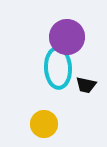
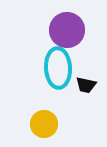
purple circle: moved 7 px up
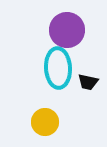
black trapezoid: moved 2 px right, 3 px up
yellow circle: moved 1 px right, 2 px up
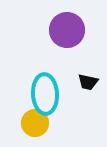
cyan ellipse: moved 13 px left, 26 px down
yellow circle: moved 10 px left, 1 px down
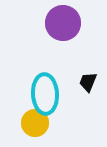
purple circle: moved 4 px left, 7 px up
black trapezoid: rotated 100 degrees clockwise
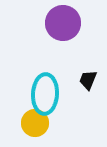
black trapezoid: moved 2 px up
cyan ellipse: rotated 6 degrees clockwise
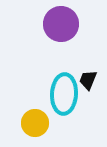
purple circle: moved 2 px left, 1 px down
cyan ellipse: moved 19 px right
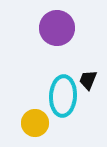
purple circle: moved 4 px left, 4 px down
cyan ellipse: moved 1 px left, 2 px down
